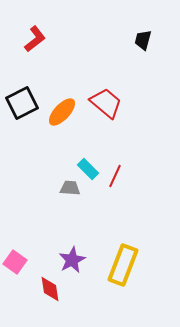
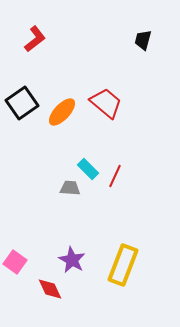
black square: rotated 8 degrees counterclockwise
purple star: rotated 16 degrees counterclockwise
red diamond: rotated 16 degrees counterclockwise
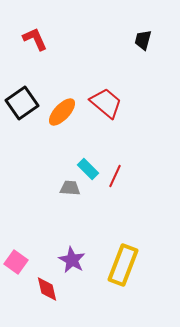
red L-shape: rotated 76 degrees counterclockwise
pink square: moved 1 px right
red diamond: moved 3 px left; rotated 12 degrees clockwise
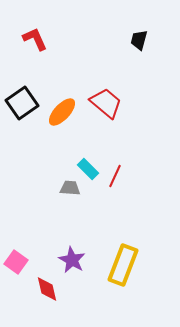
black trapezoid: moved 4 px left
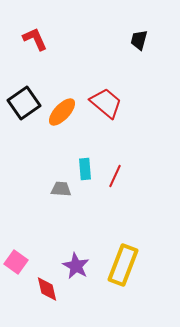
black square: moved 2 px right
cyan rectangle: moved 3 px left; rotated 40 degrees clockwise
gray trapezoid: moved 9 px left, 1 px down
purple star: moved 4 px right, 6 px down
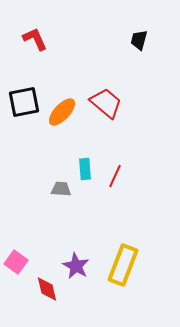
black square: moved 1 px up; rotated 24 degrees clockwise
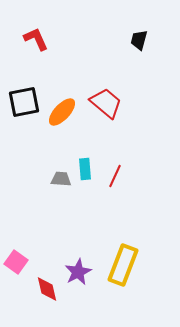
red L-shape: moved 1 px right
gray trapezoid: moved 10 px up
purple star: moved 2 px right, 6 px down; rotated 16 degrees clockwise
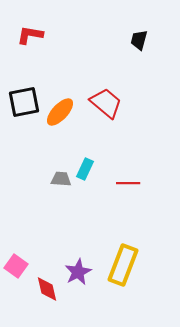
red L-shape: moved 6 px left, 4 px up; rotated 56 degrees counterclockwise
orange ellipse: moved 2 px left
cyan rectangle: rotated 30 degrees clockwise
red line: moved 13 px right, 7 px down; rotated 65 degrees clockwise
pink square: moved 4 px down
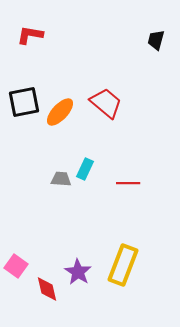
black trapezoid: moved 17 px right
purple star: rotated 12 degrees counterclockwise
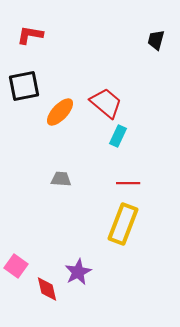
black square: moved 16 px up
cyan rectangle: moved 33 px right, 33 px up
yellow rectangle: moved 41 px up
purple star: rotated 12 degrees clockwise
